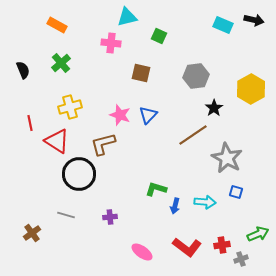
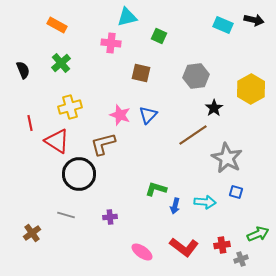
red L-shape: moved 3 px left
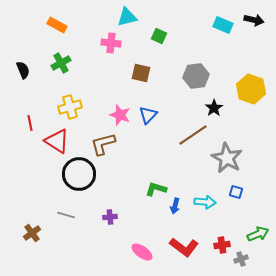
green cross: rotated 12 degrees clockwise
yellow hexagon: rotated 12 degrees counterclockwise
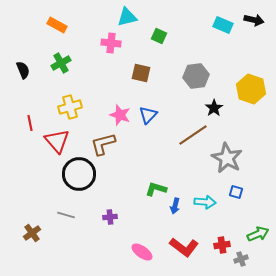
red triangle: rotated 16 degrees clockwise
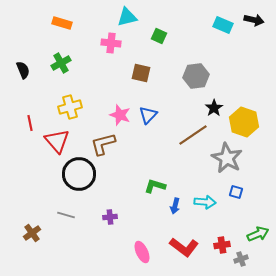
orange rectangle: moved 5 px right, 2 px up; rotated 12 degrees counterclockwise
yellow hexagon: moved 7 px left, 33 px down
green L-shape: moved 1 px left, 3 px up
pink ellipse: rotated 30 degrees clockwise
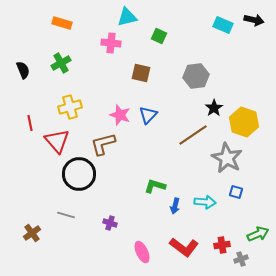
purple cross: moved 6 px down; rotated 24 degrees clockwise
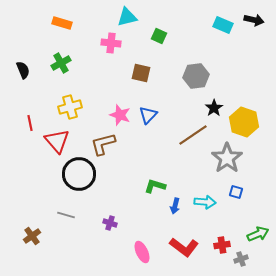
gray star: rotated 8 degrees clockwise
brown cross: moved 3 px down
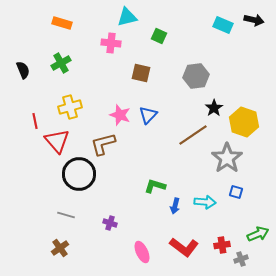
red line: moved 5 px right, 2 px up
brown cross: moved 28 px right, 12 px down
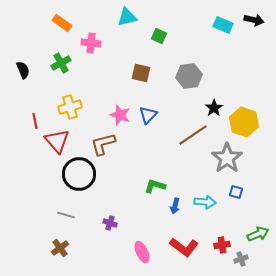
orange rectangle: rotated 18 degrees clockwise
pink cross: moved 20 px left
gray hexagon: moved 7 px left
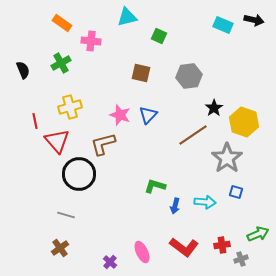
pink cross: moved 2 px up
purple cross: moved 39 px down; rotated 24 degrees clockwise
